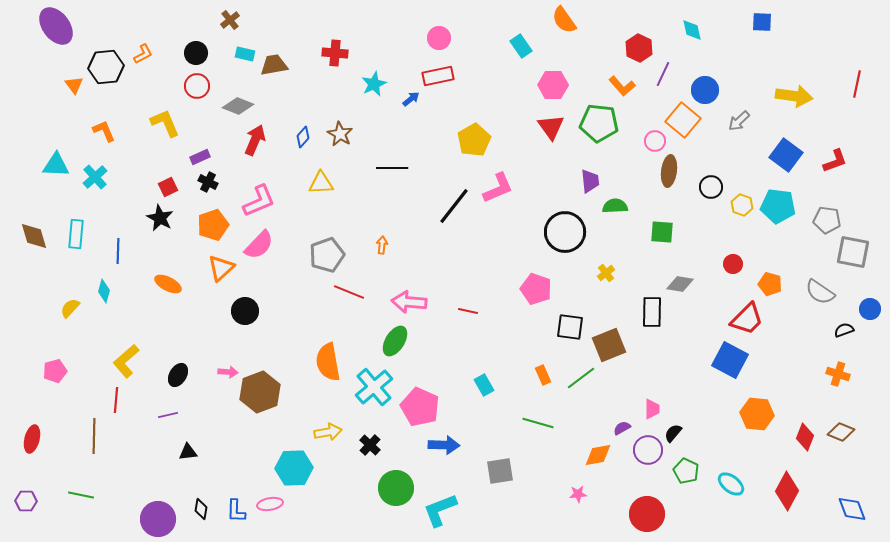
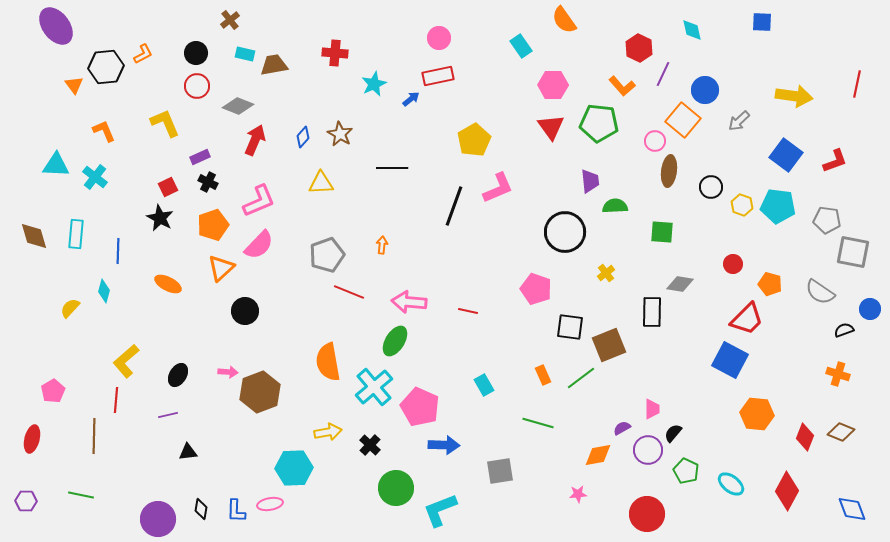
cyan cross at (95, 177): rotated 10 degrees counterclockwise
black line at (454, 206): rotated 18 degrees counterclockwise
pink pentagon at (55, 371): moved 2 px left, 20 px down; rotated 15 degrees counterclockwise
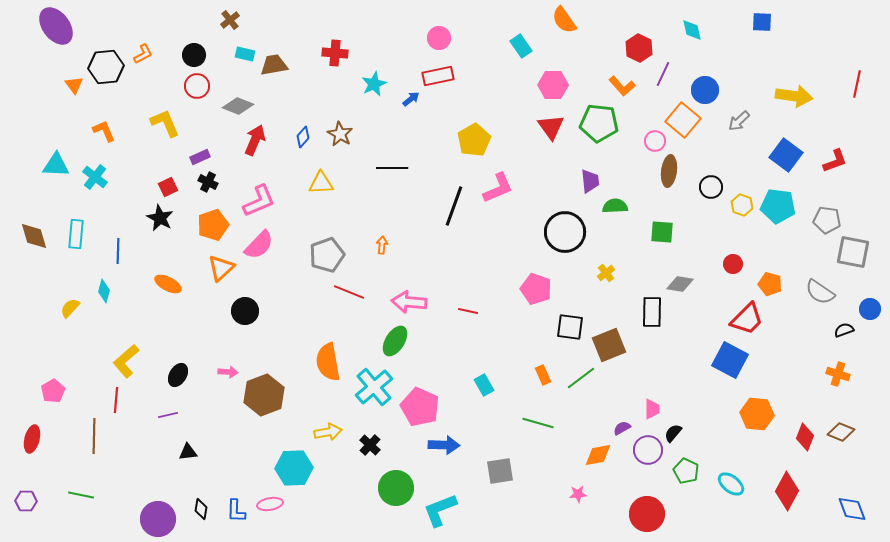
black circle at (196, 53): moved 2 px left, 2 px down
brown hexagon at (260, 392): moved 4 px right, 3 px down
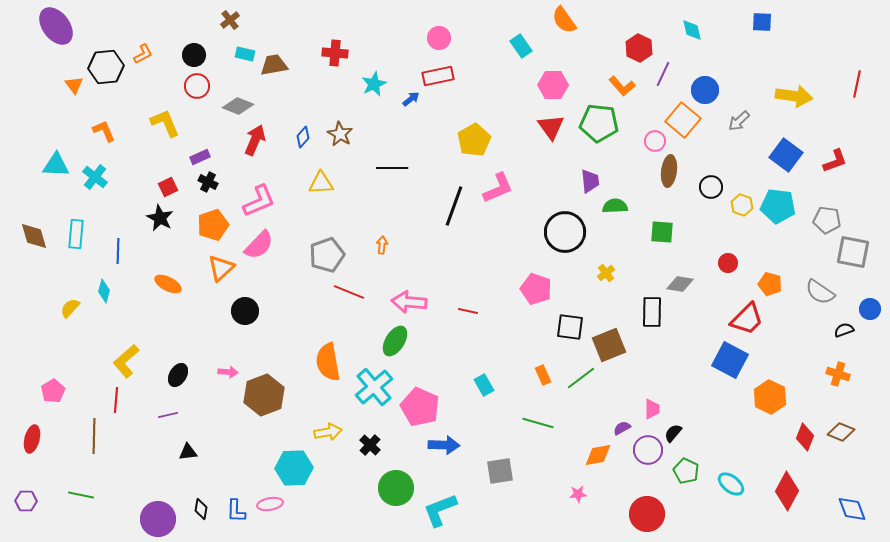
red circle at (733, 264): moved 5 px left, 1 px up
orange hexagon at (757, 414): moved 13 px right, 17 px up; rotated 20 degrees clockwise
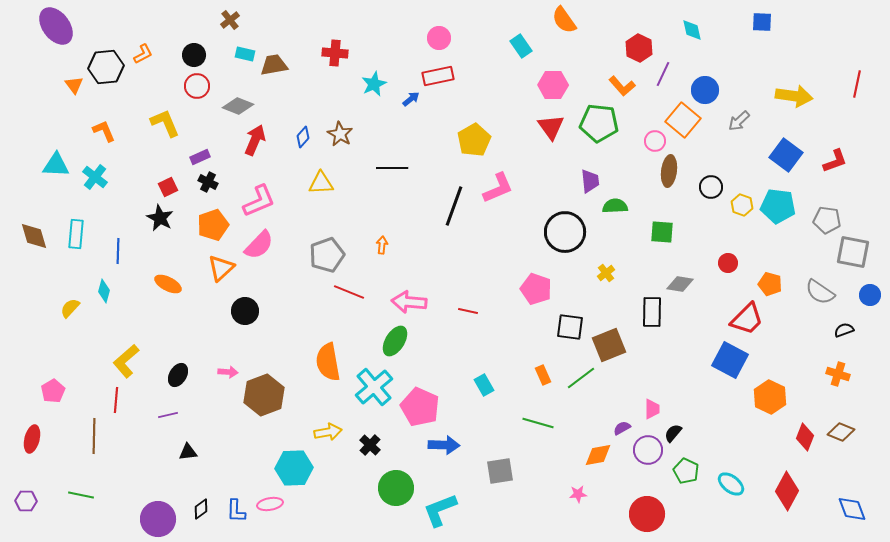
blue circle at (870, 309): moved 14 px up
black diamond at (201, 509): rotated 45 degrees clockwise
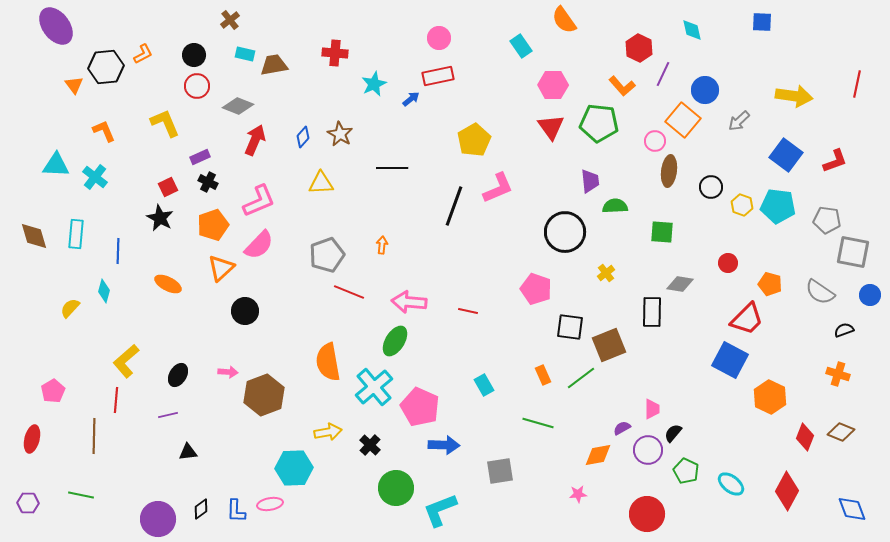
purple hexagon at (26, 501): moved 2 px right, 2 px down
